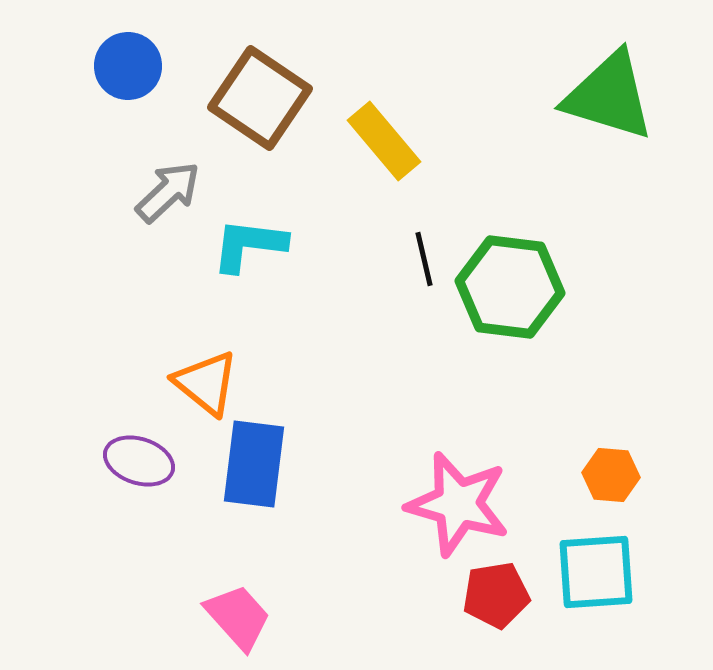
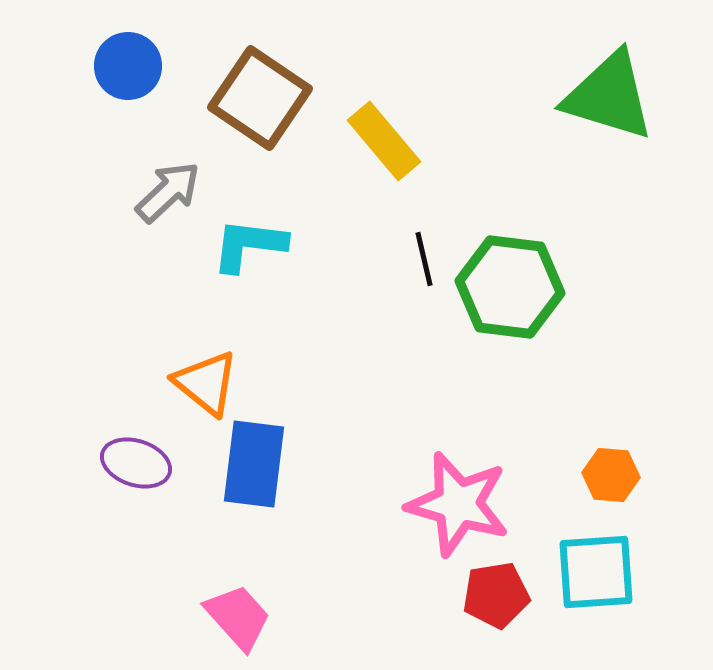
purple ellipse: moved 3 px left, 2 px down
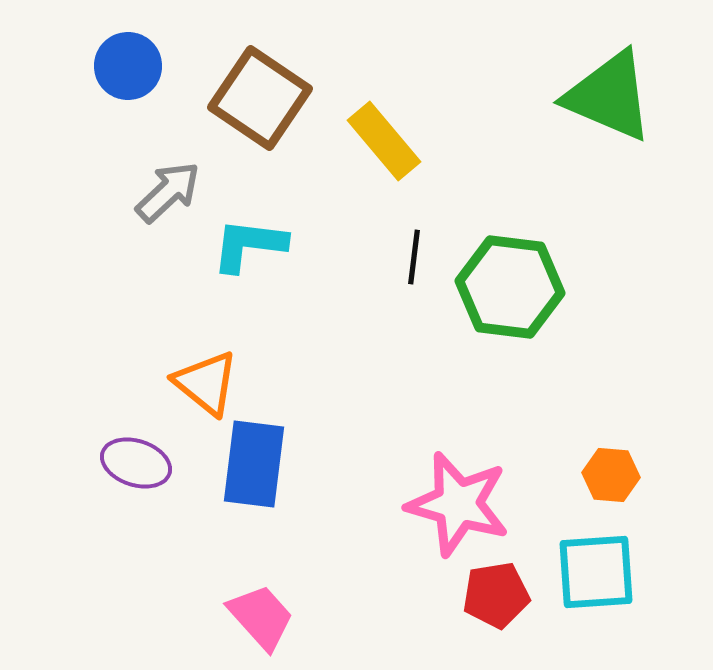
green triangle: rotated 6 degrees clockwise
black line: moved 10 px left, 2 px up; rotated 20 degrees clockwise
pink trapezoid: moved 23 px right
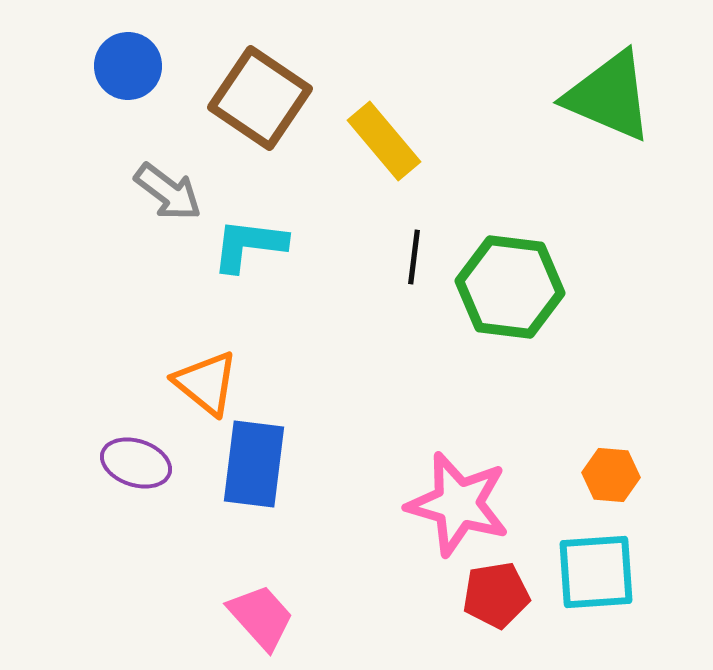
gray arrow: rotated 80 degrees clockwise
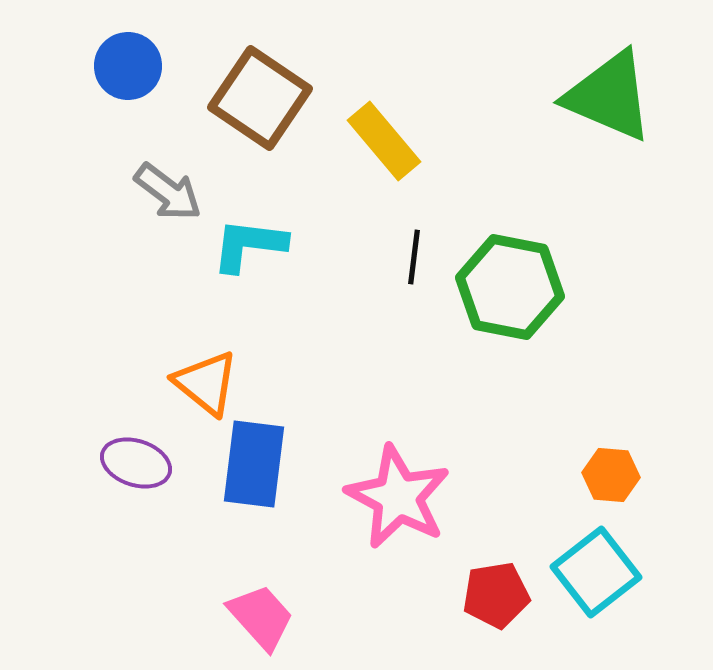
green hexagon: rotated 4 degrees clockwise
pink star: moved 60 px left, 7 px up; rotated 12 degrees clockwise
cyan square: rotated 34 degrees counterclockwise
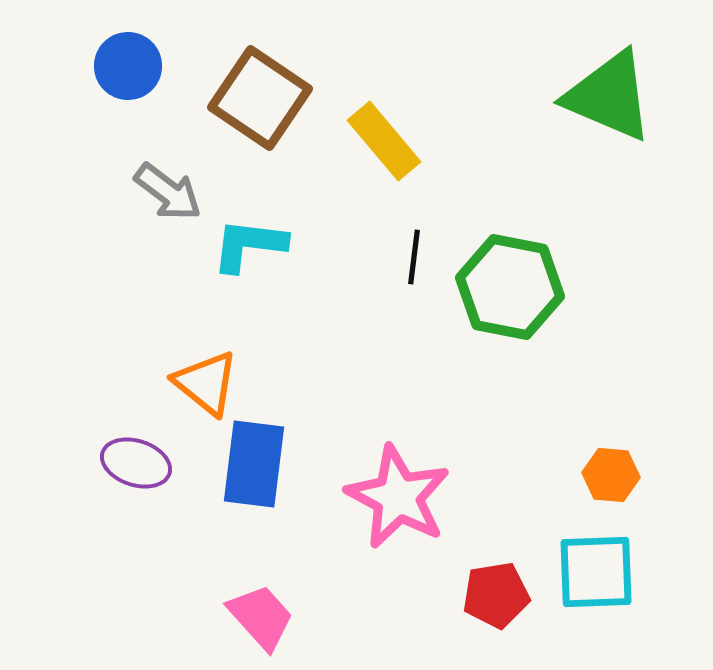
cyan square: rotated 36 degrees clockwise
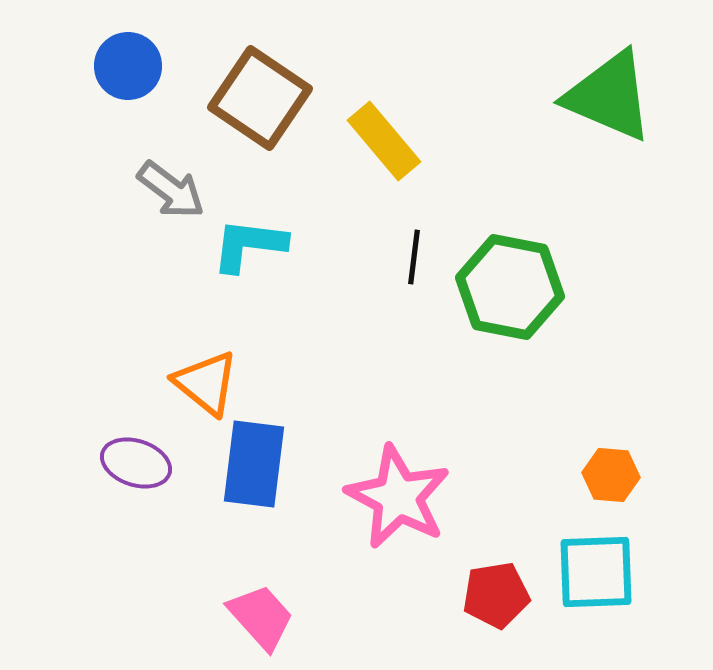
gray arrow: moved 3 px right, 2 px up
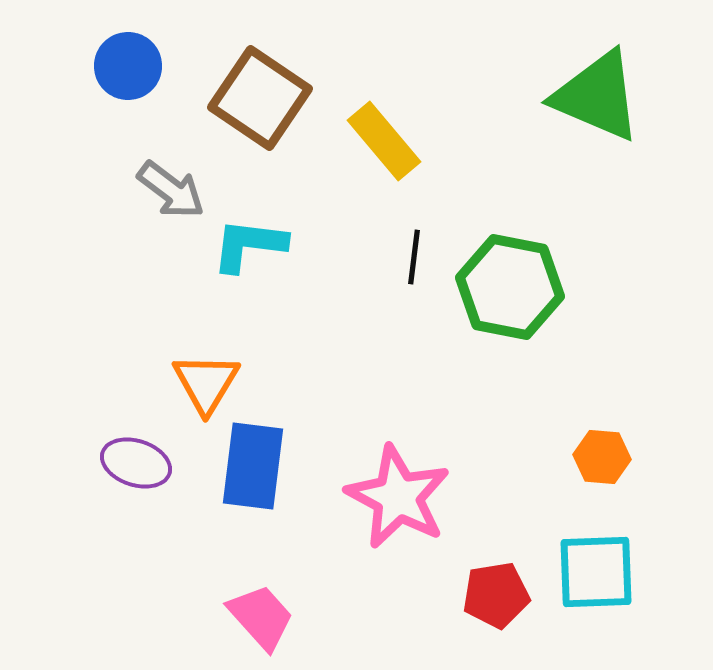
green triangle: moved 12 px left
orange triangle: rotated 22 degrees clockwise
blue rectangle: moved 1 px left, 2 px down
orange hexagon: moved 9 px left, 18 px up
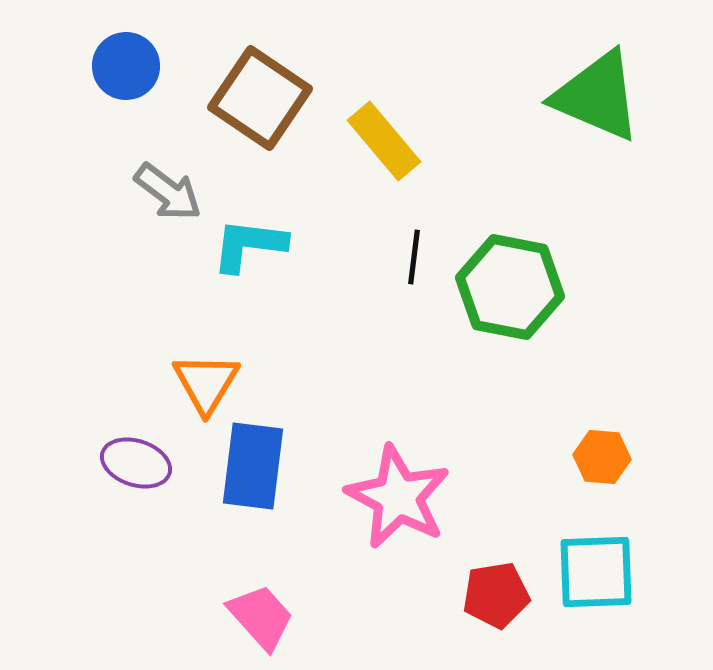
blue circle: moved 2 px left
gray arrow: moved 3 px left, 2 px down
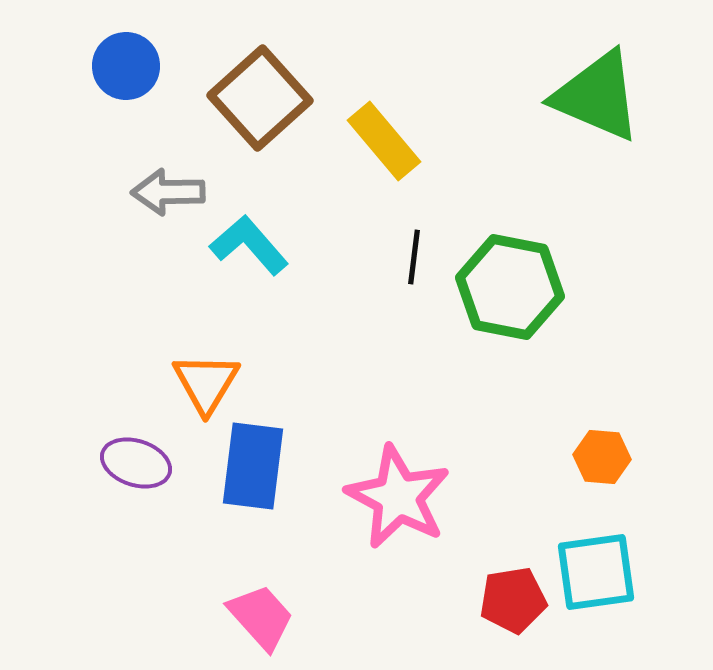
brown square: rotated 14 degrees clockwise
gray arrow: rotated 142 degrees clockwise
cyan L-shape: rotated 42 degrees clockwise
cyan square: rotated 6 degrees counterclockwise
red pentagon: moved 17 px right, 5 px down
